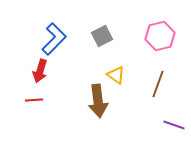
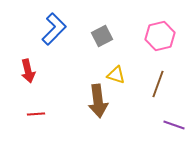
blue L-shape: moved 10 px up
red arrow: moved 12 px left; rotated 30 degrees counterclockwise
yellow triangle: rotated 18 degrees counterclockwise
red line: moved 2 px right, 14 px down
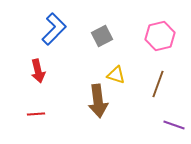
red arrow: moved 10 px right
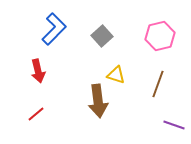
gray square: rotated 15 degrees counterclockwise
red line: rotated 36 degrees counterclockwise
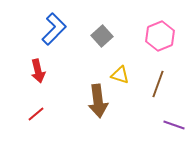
pink hexagon: rotated 8 degrees counterclockwise
yellow triangle: moved 4 px right
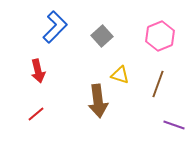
blue L-shape: moved 1 px right, 2 px up
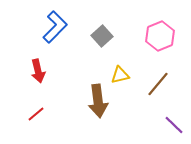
yellow triangle: rotated 30 degrees counterclockwise
brown line: rotated 20 degrees clockwise
purple line: rotated 25 degrees clockwise
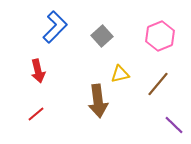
yellow triangle: moved 1 px up
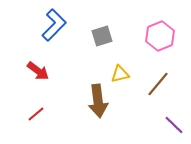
blue L-shape: moved 1 px left, 2 px up
gray square: rotated 25 degrees clockwise
red arrow: rotated 40 degrees counterclockwise
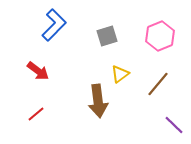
gray square: moved 5 px right
yellow triangle: rotated 24 degrees counterclockwise
